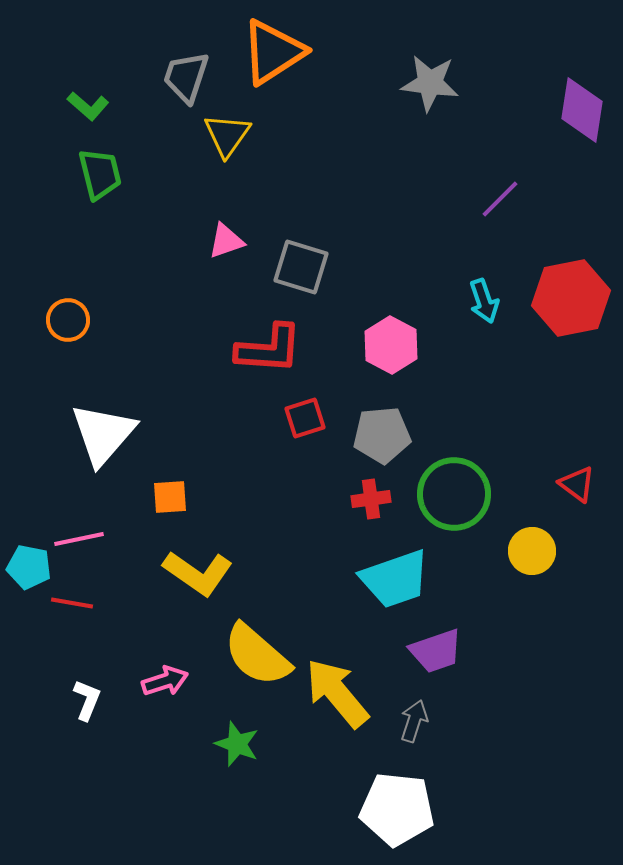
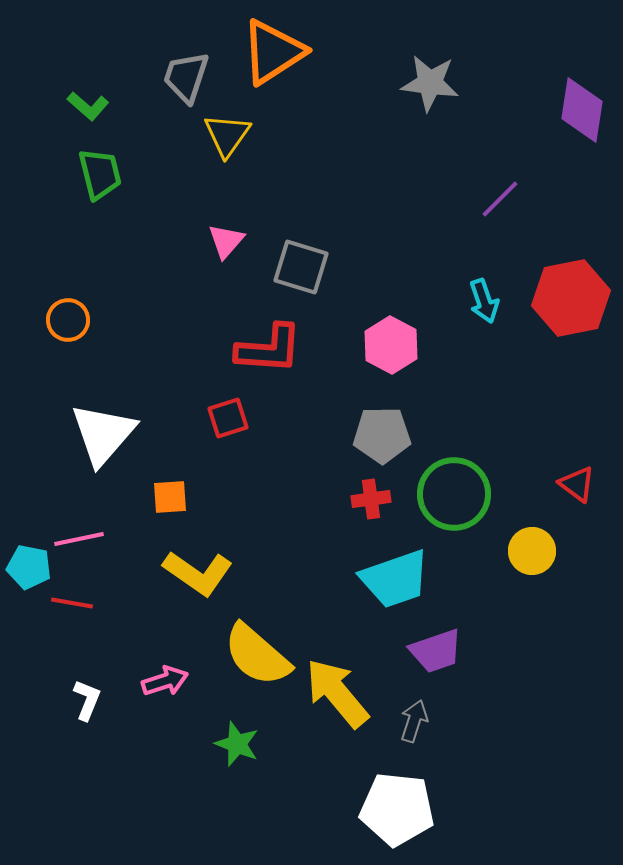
pink triangle: rotated 30 degrees counterclockwise
red square: moved 77 px left
gray pentagon: rotated 4 degrees clockwise
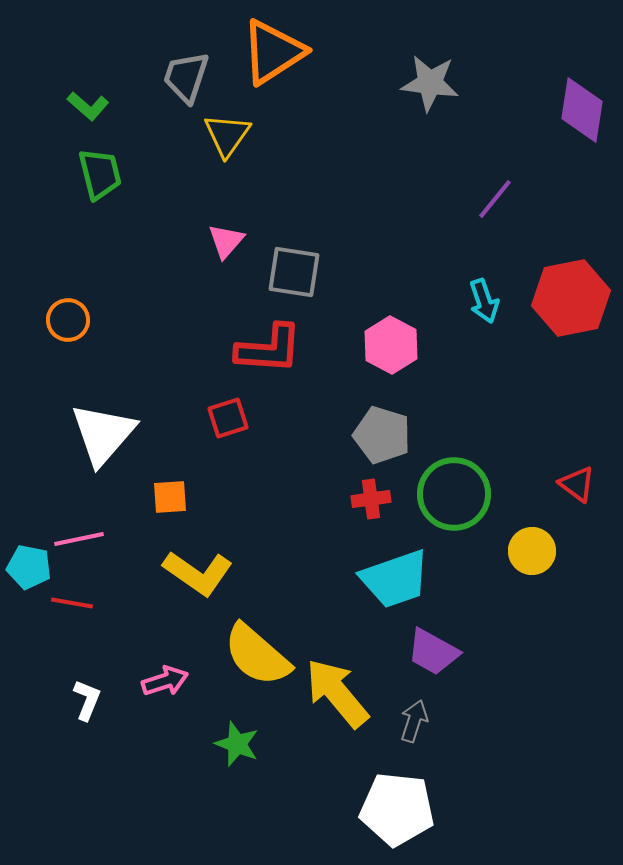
purple line: moved 5 px left; rotated 6 degrees counterclockwise
gray square: moved 7 px left, 5 px down; rotated 8 degrees counterclockwise
gray pentagon: rotated 18 degrees clockwise
purple trapezoid: moved 3 px left, 1 px down; rotated 48 degrees clockwise
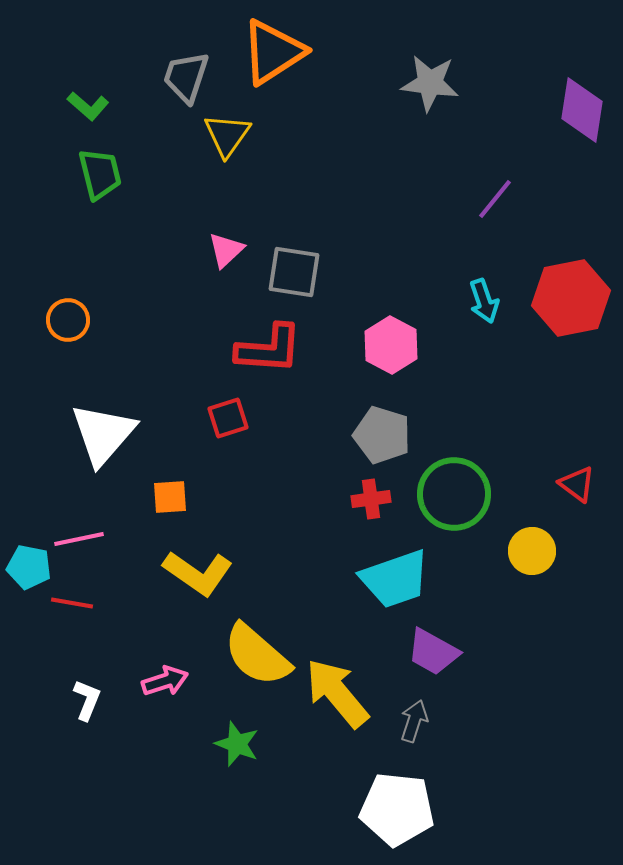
pink triangle: moved 9 px down; rotated 6 degrees clockwise
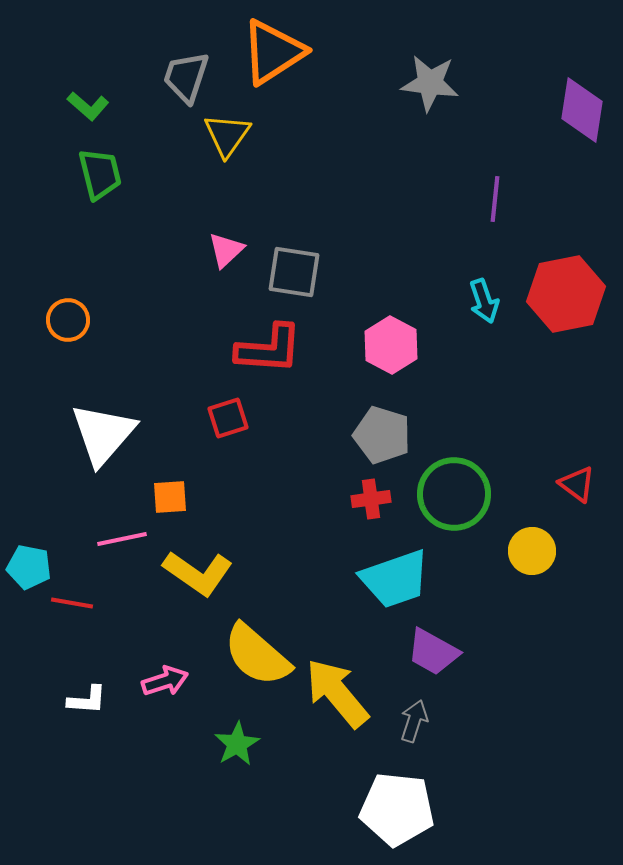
purple line: rotated 33 degrees counterclockwise
red hexagon: moved 5 px left, 4 px up
pink line: moved 43 px right
white L-shape: rotated 72 degrees clockwise
green star: rotated 21 degrees clockwise
